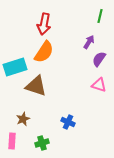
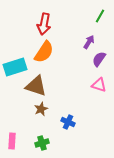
green line: rotated 16 degrees clockwise
brown star: moved 18 px right, 10 px up
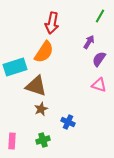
red arrow: moved 8 px right, 1 px up
green cross: moved 1 px right, 3 px up
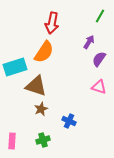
pink triangle: moved 2 px down
blue cross: moved 1 px right, 1 px up
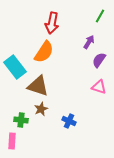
purple semicircle: moved 1 px down
cyan rectangle: rotated 70 degrees clockwise
brown triangle: moved 2 px right
green cross: moved 22 px left, 20 px up; rotated 24 degrees clockwise
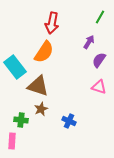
green line: moved 1 px down
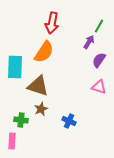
green line: moved 1 px left, 9 px down
cyan rectangle: rotated 40 degrees clockwise
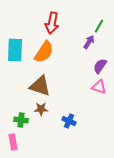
purple semicircle: moved 1 px right, 6 px down
cyan rectangle: moved 17 px up
brown triangle: moved 2 px right
brown star: rotated 24 degrees clockwise
pink rectangle: moved 1 px right, 1 px down; rotated 14 degrees counterclockwise
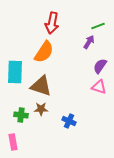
green line: moved 1 px left; rotated 40 degrees clockwise
cyan rectangle: moved 22 px down
brown triangle: moved 1 px right
green cross: moved 5 px up
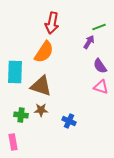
green line: moved 1 px right, 1 px down
purple semicircle: rotated 70 degrees counterclockwise
pink triangle: moved 2 px right
brown star: moved 1 px down
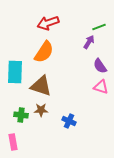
red arrow: moved 4 px left; rotated 60 degrees clockwise
